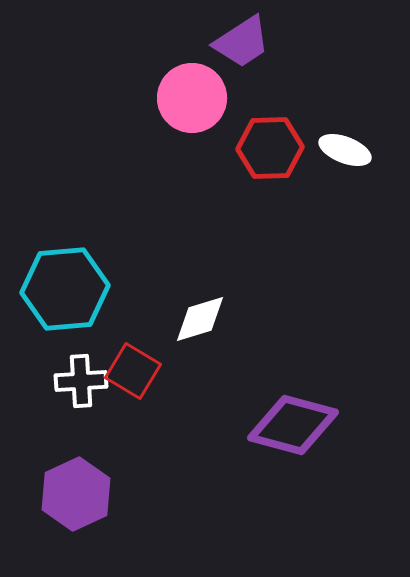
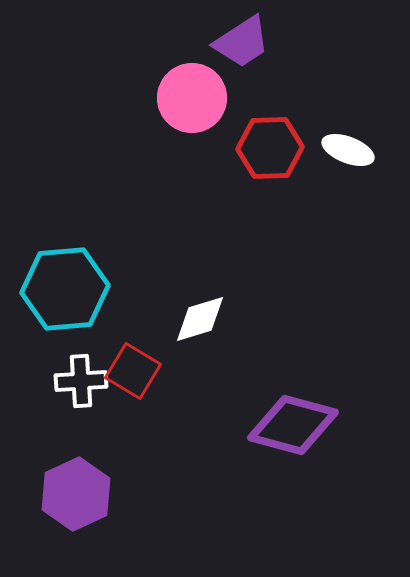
white ellipse: moved 3 px right
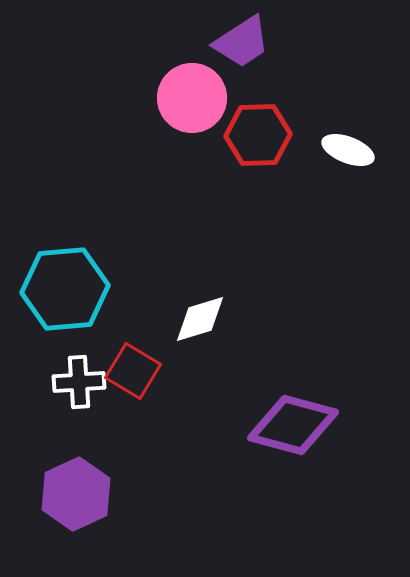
red hexagon: moved 12 px left, 13 px up
white cross: moved 2 px left, 1 px down
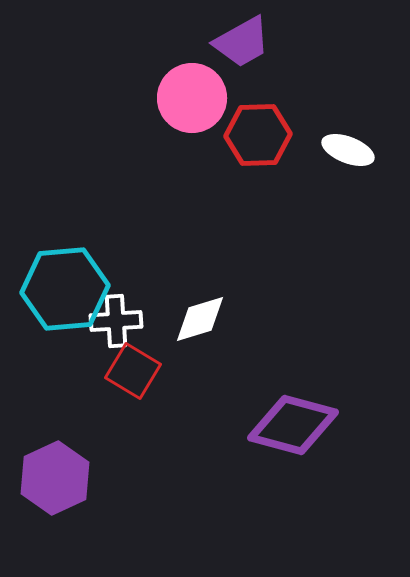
purple trapezoid: rotated 4 degrees clockwise
white cross: moved 37 px right, 61 px up
purple hexagon: moved 21 px left, 16 px up
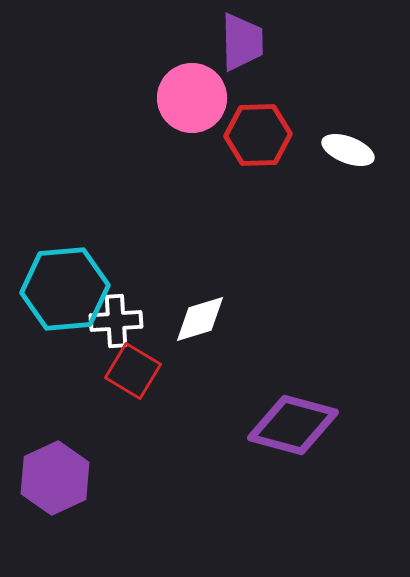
purple trapezoid: rotated 62 degrees counterclockwise
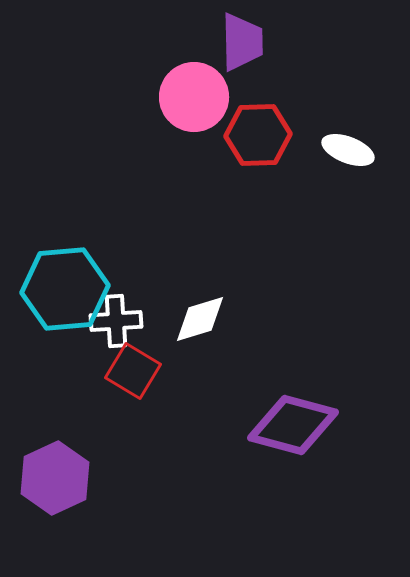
pink circle: moved 2 px right, 1 px up
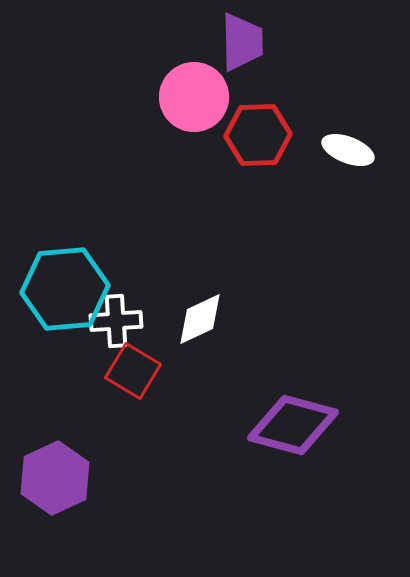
white diamond: rotated 8 degrees counterclockwise
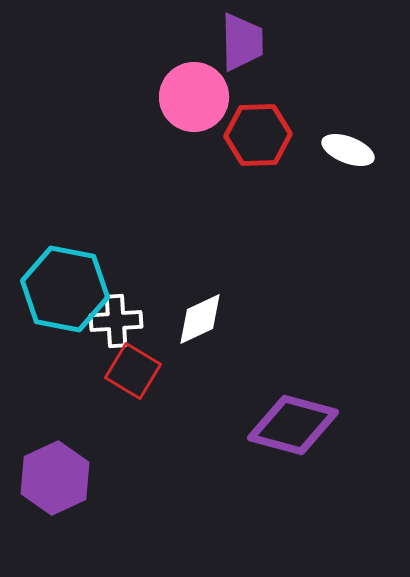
cyan hexagon: rotated 16 degrees clockwise
